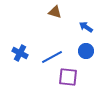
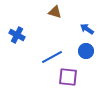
blue arrow: moved 1 px right, 2 px down
blue cross: moved 3 px left, 18 px up
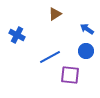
brown triangle: moved 2 px down; rotated 48 degrees counterclockwise
blue line: moved 2 px left
purple square: moved 2 px right, 2 px up
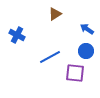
purple square: moved 5 px right, 2 px up
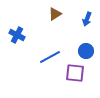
blue arrow: moved 10 px up; rotated 104 degrees counterclockwise
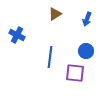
blue line: rotated 55 degrees counterclockwise
